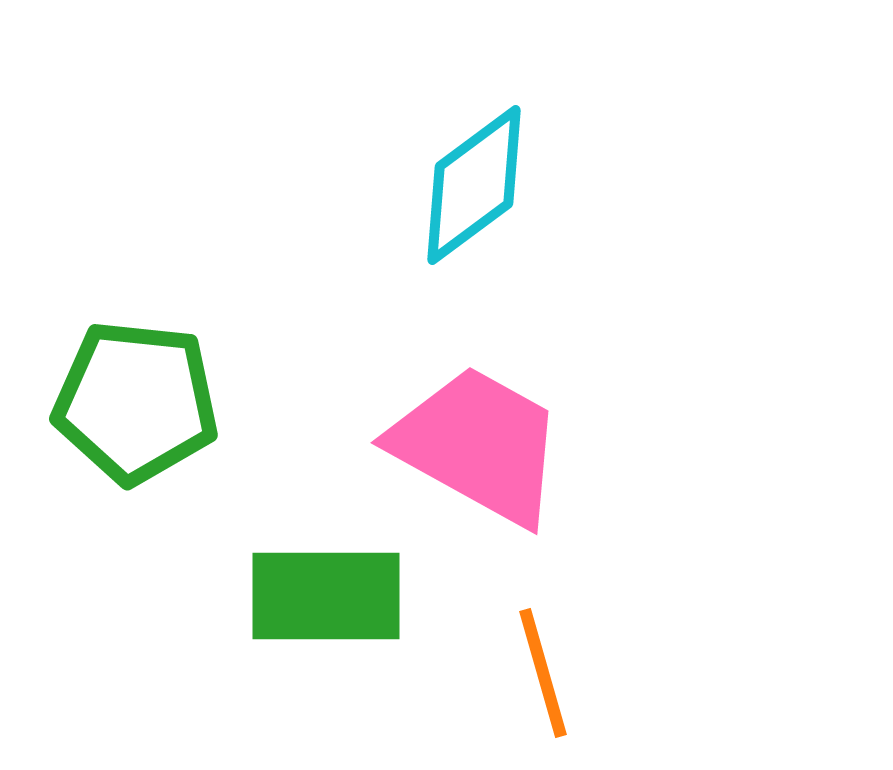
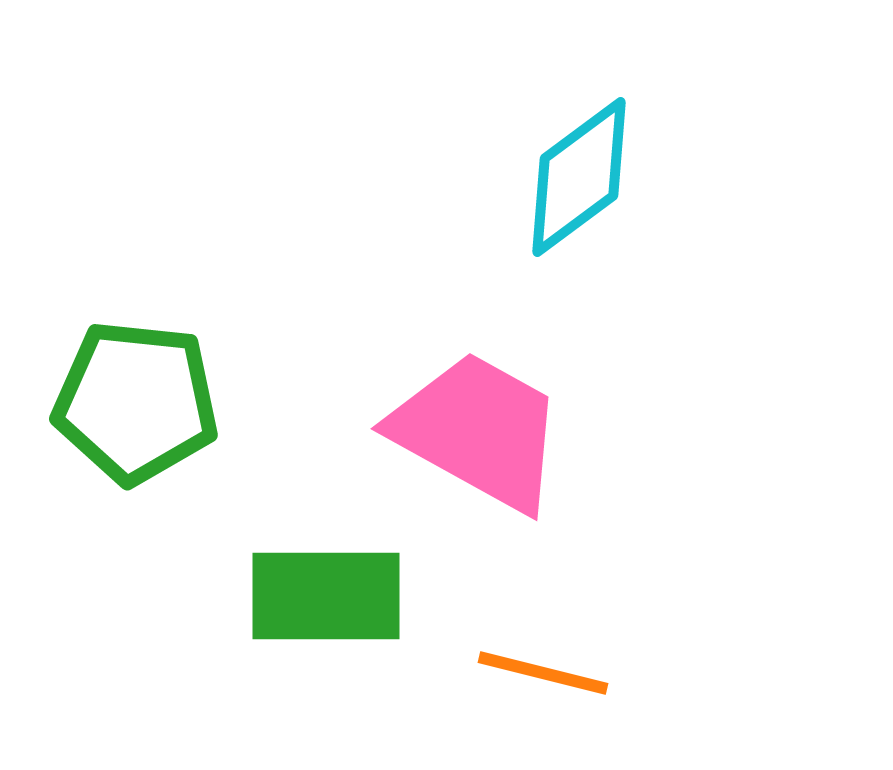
cyan diamond: moved 105 px right, 8 px up
pink trapezoid: moved 14 px up
orange line: rotated 60 degrees counterclockwise
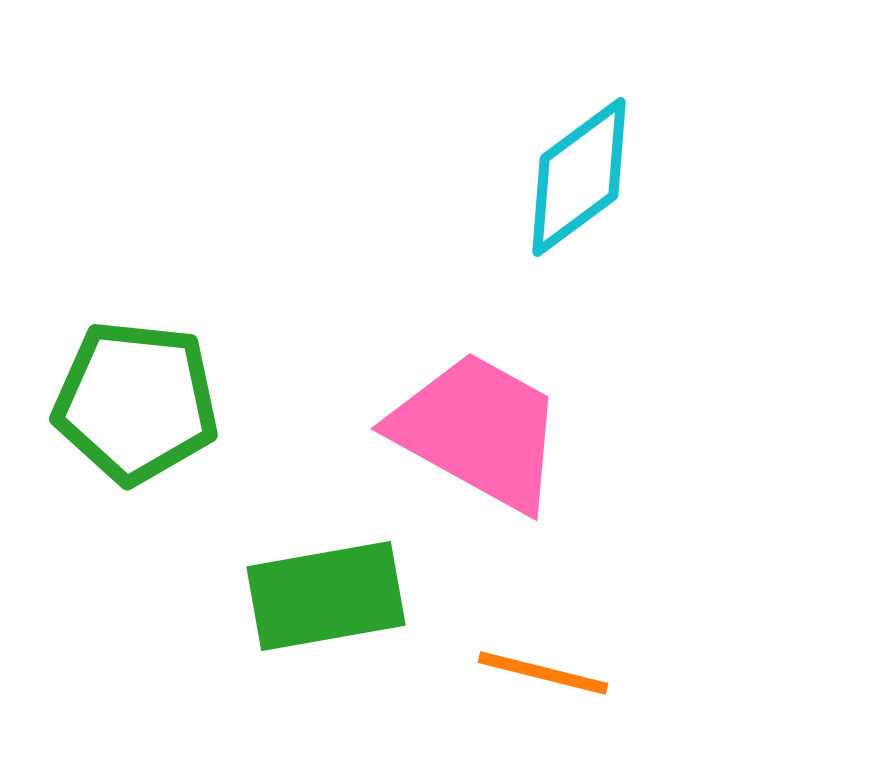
green rectangle: rotated 10 degrees counterclockwise
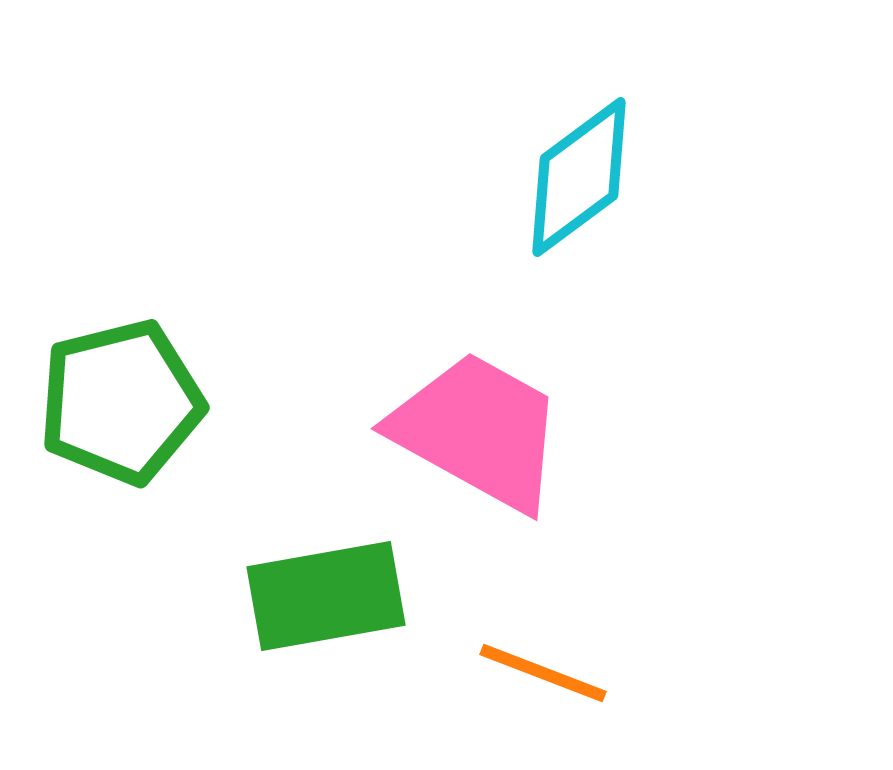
green pentagon: moved 15 px left; rotated 20 degrees counterclockwise
orange line: rotated 7 degrees clockwise
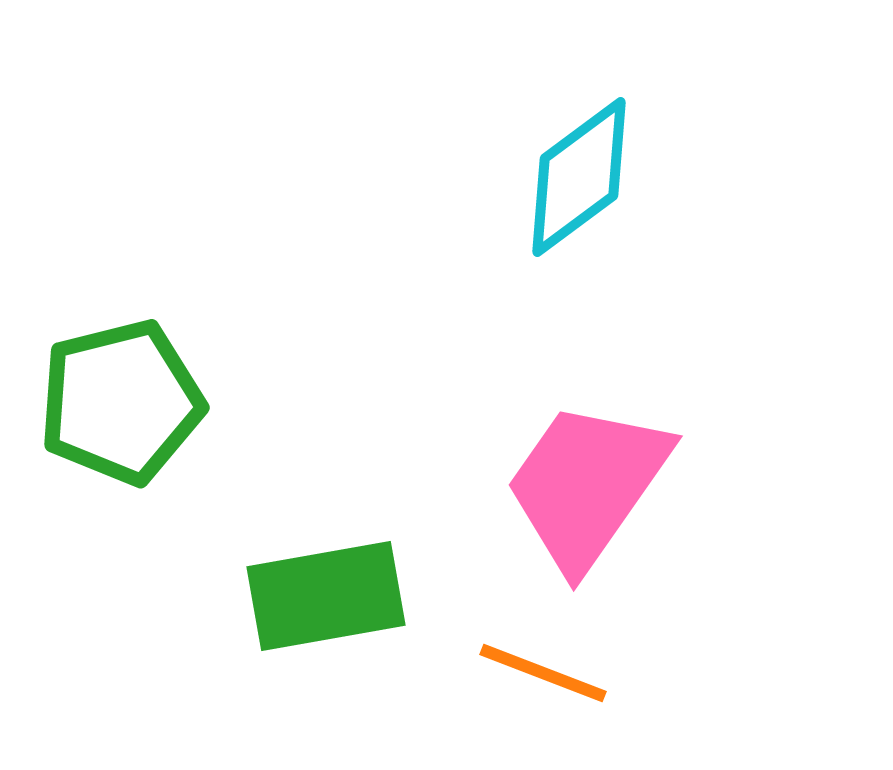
pink trapezoid: moved 109 px right, 54 px down; rotated 84 degrees counterclockwise
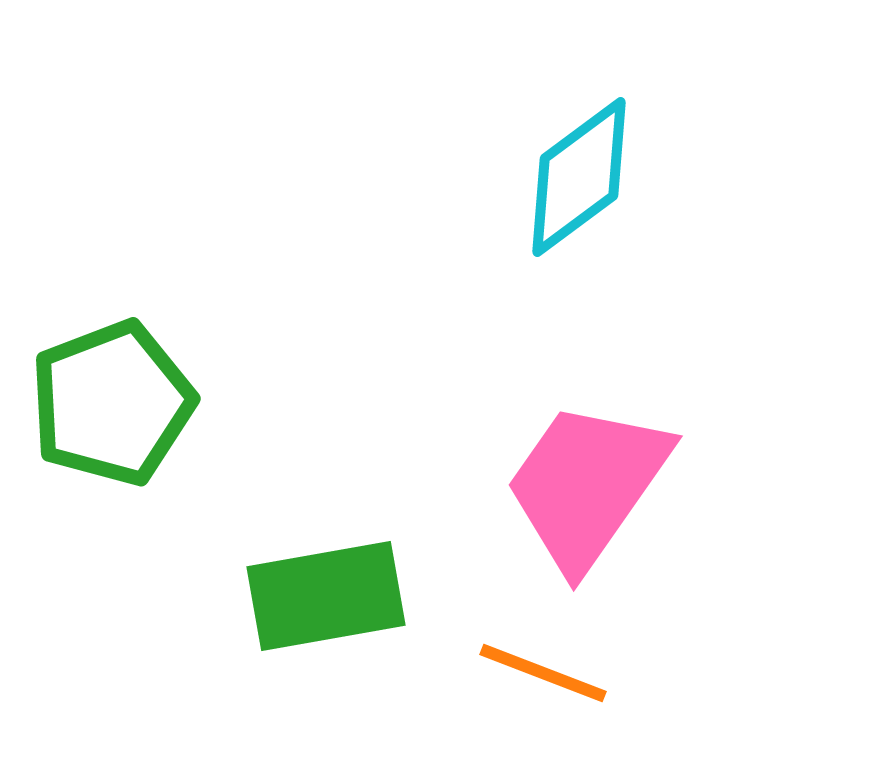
green pentagon: moved 9 px left, 1 px down; rotated 7 degrees counterclockwise
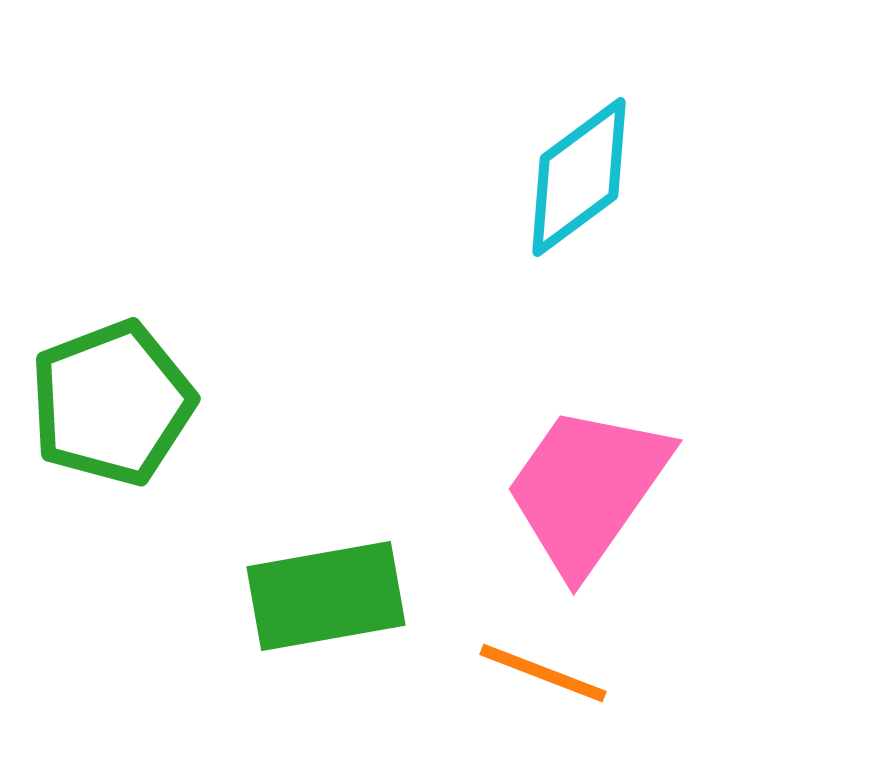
pink trapezoid: moved 4 px down
